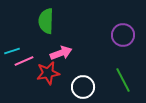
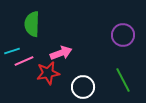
green semicircle: moved 14 px left, 3 px down
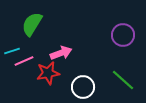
green semicircle: rotated 30 degrees clockwise
green line: rotated 20 degrees counterclockwise
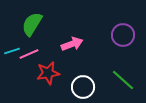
pink arrow: moved 11 px right, 9 px up
pink line: moved 5 px right, 7 px up
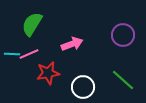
cyan line: moved 3 px down; rotated 21 degrees clockwise
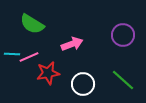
green semicircle: rotated 90 degrees counterclockwise
pink line: moved 3 px down
white circle: moved 3 px up
